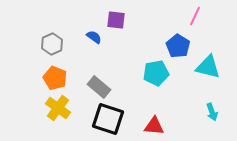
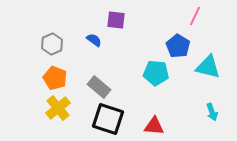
blue semicircle: moved 3 px down
cyan pentagon: rotated 15 degrees clockwise
yellow cross: rotated 15 degrees clockwise
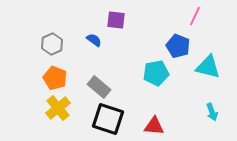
blue pentagon: rotated 10 degrees counterclockwise
cyan pentagon: rotated 15 degrees counterclockwise
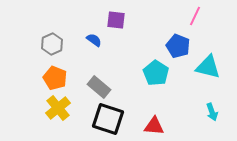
cyan pentagon: rotated 30 degrees counterclockwise
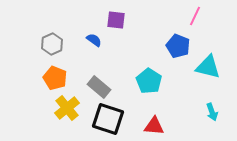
cyan pentagon: moved 7 px left, 8 px down
yellow cross: moved 9 px right
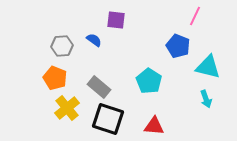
gray hexagon: moved 10 px right, 2 px down; rotated 20 degrees clockwise
cyan arrow: moved 6 px left, 13 px up
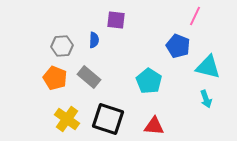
blue semicircle: rotated 56 degrees clockwise
gray rectangle: moved 10 px left, 10 px up
yellow cross: moved 11 px down; rotated 15 degrees counterclockwise
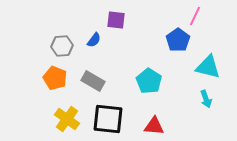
blue semicircle: rotated 35 degrees clockwise
blue pentagon: moved 6 px up; rotated 15 degrees clockwise
gray rectangle: moved 4 px right, 4 px down; rotated 10 degrees counterclockwise
black square: rotated 12 degrees counterclockwise
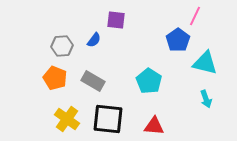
cyan triangle: moved 3 px left, 4 px up
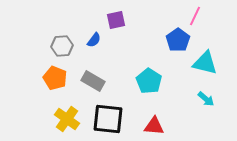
purple square: rotated 18 degrees counterclockwise
cyan arrow: rotated 30 degrees counterclockwise
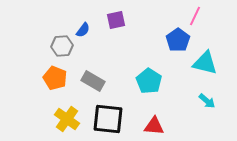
blue semicircle: moved 11 px left, 10 px up
cyan arrow: moved 1 px right, 2 px down
